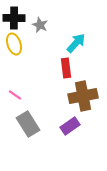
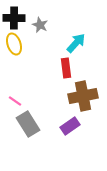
pink line: moved 6 px down
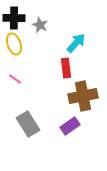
pink line: moved 22 px up
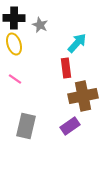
cyan arrow: moved 1 px right
gray rectangle: moved 2 px left, 2 px down; rotated 45 degrees clockwise
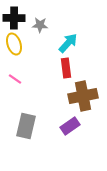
gray star: rotated 21 degrees counterclockwise
cyan arrow: moved 9 px left
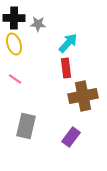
gray star: moved 2 px left, 1 px up
purple rectangle: moved 1 px right, 11 px down; rotated 18 degrees counterclockwise
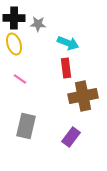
cyan arrow: rotated 70 degrees clockwise
pink line: moved 5 px right
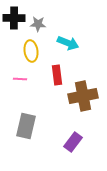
yellow ellipse: moved 17 px right, 7 px down; rotated 10 degrees clockwise
red rectangle: moved 9 px left, 7 px down
pink line: rotated 32 degrees counterclockwise
purple rectangle: moved 2 px right, 5 px down
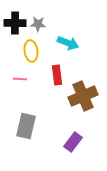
black cross: moved 1 px right, 5 px down
brown cross: rotated 12 degrees counterclockwise
